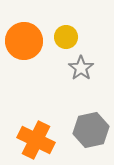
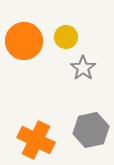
gray star: moved 2 px right
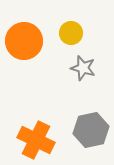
yellow circle: moved 5 px right, 4 px up
gray star: rotated 20 degrees counterclockwise
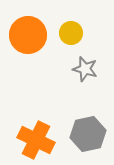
orange circle: moved 4 px right, 6 px up
gray star: moved 2 px right, 1 px down
gray hexagon: moved 3 px left, 4 px down
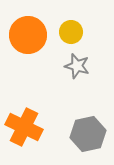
yellow circle: moved 1 px up
gray star: moved 8 px left, 3 px up
orange cross: moved 12 px left, 13 px up
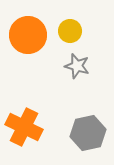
yellow circle: moved 1 px left, 1 px up
gray hexagon: moved 1 px up
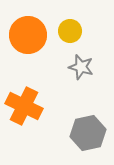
gray star: moved 4 px right, 1 px down
orange cross: moved 21 px up
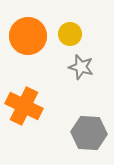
yellow circle: moved 3 px down
orange circle: moved 1 px down
gray hexagon: moved 1 px right; rotated 16 degrees clockwise
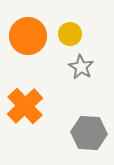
gray star: rotated 15 degrees clockwise
orange cross: moved 1 px right; rotated 21 degrees clockwise
